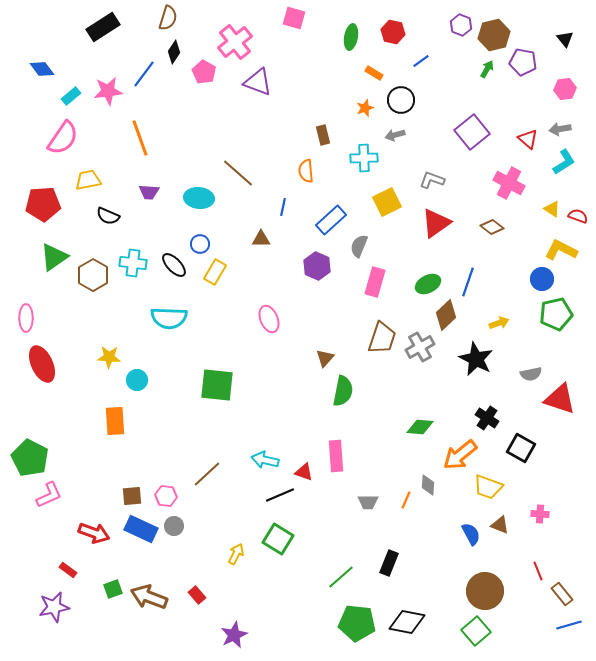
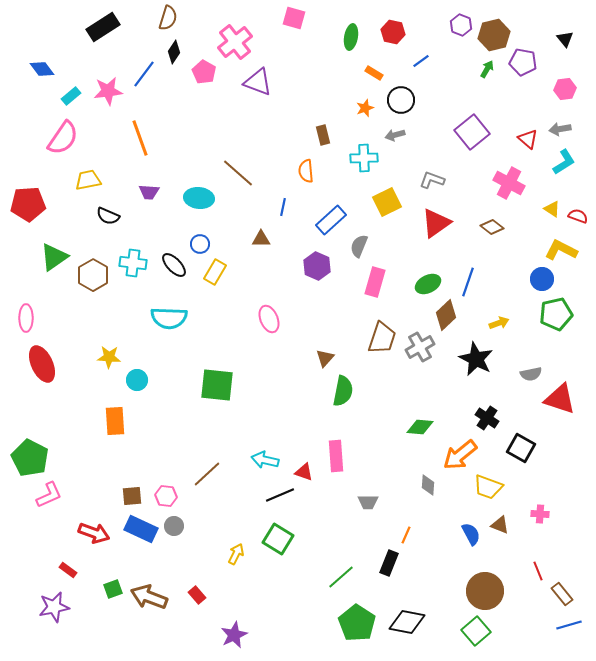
red pentagon at (43, 204): moved 15 px left
orange line at (406, 500): moved 35 px down
green pentagon at (357, 623): rotated 27 degrees clockwise
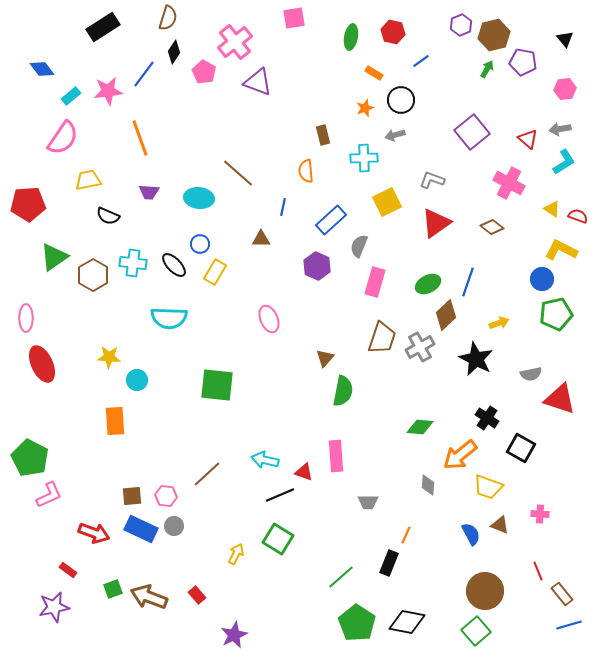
pink square at (294, 18): rotated 25 degrees counterclockwise
purple hexagon at (461, 25): rotated 15 degrees clockwise
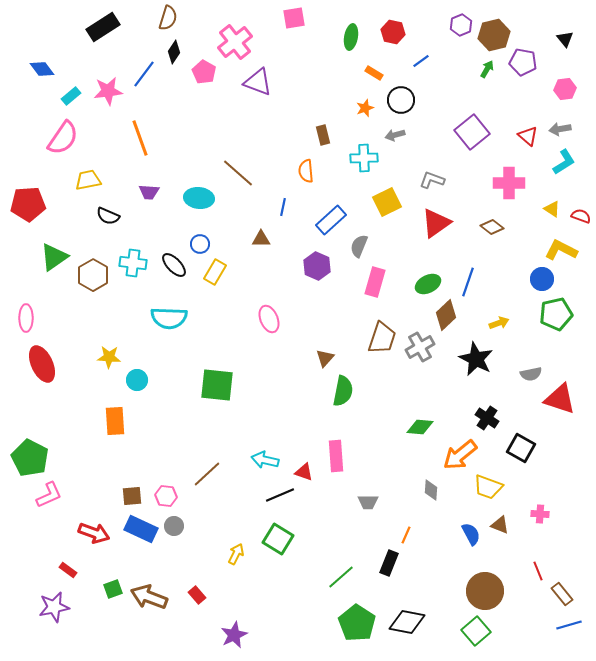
red triangle at (528, 139): moved 3 px up
pink cross at (509, 183): rotated 28 degrees counterclockwise
red semicircle at (578, 216): moved 3 px right
gray diamond at (428, 485): moved 3 px right, 5 px down
